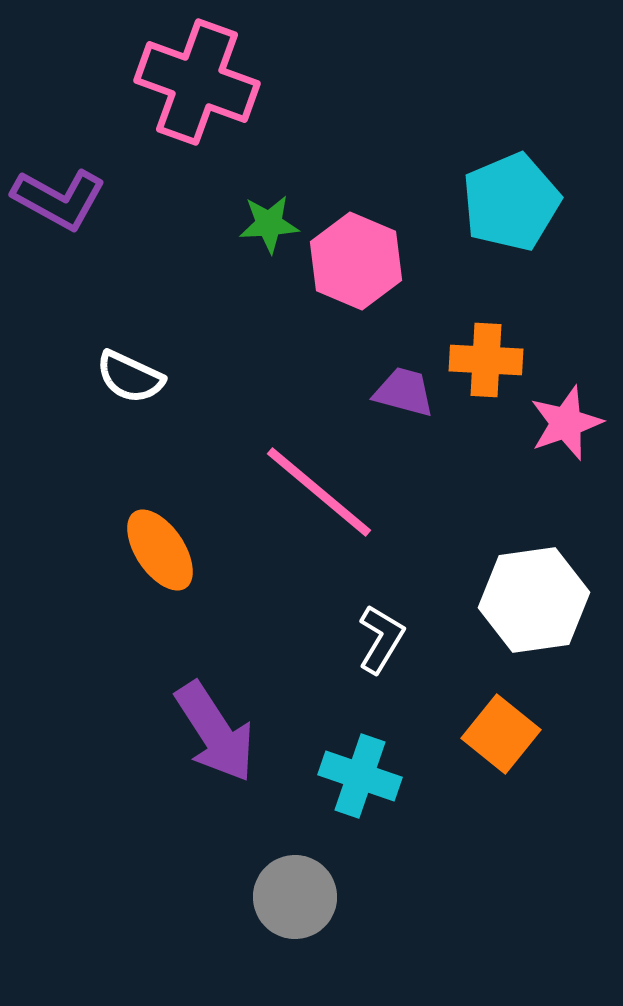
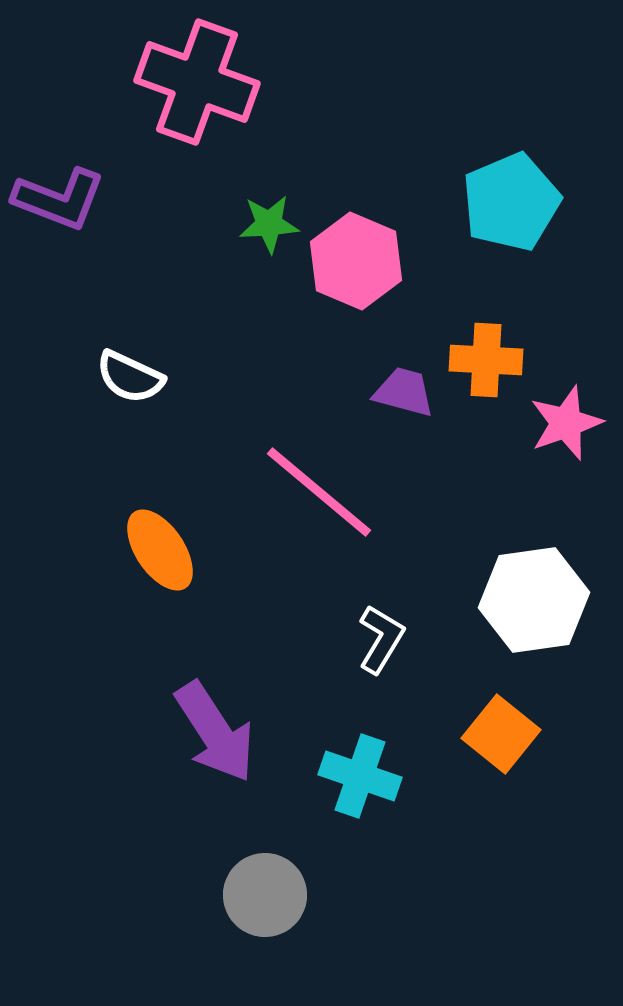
purple L-shape: rotated 8 degrees counterclockwise
gray circle: moved 30 px left, 2 px up
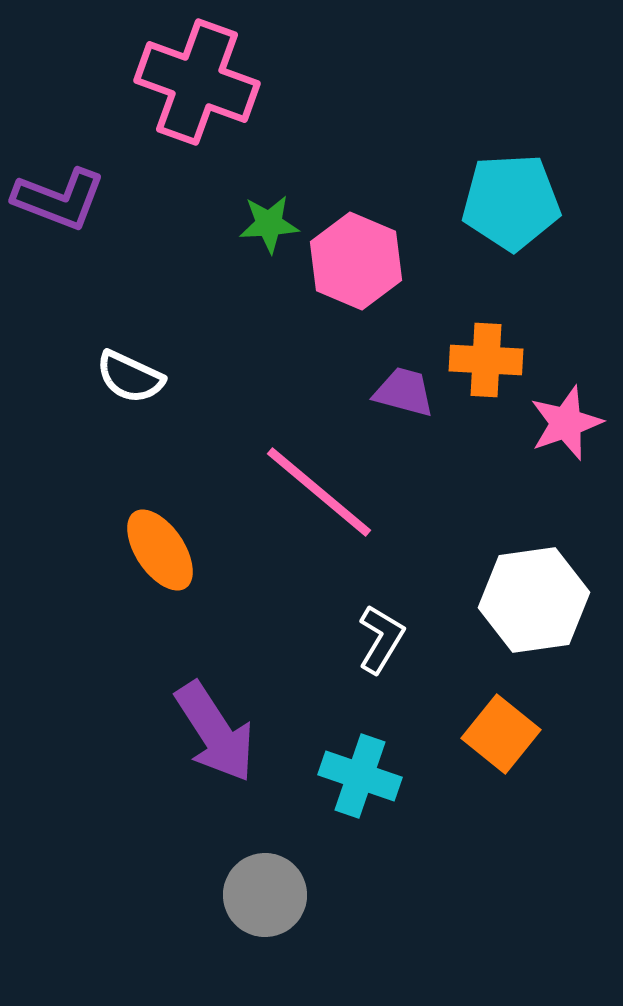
cyan pentagon: rotated 20 degrees clockwise
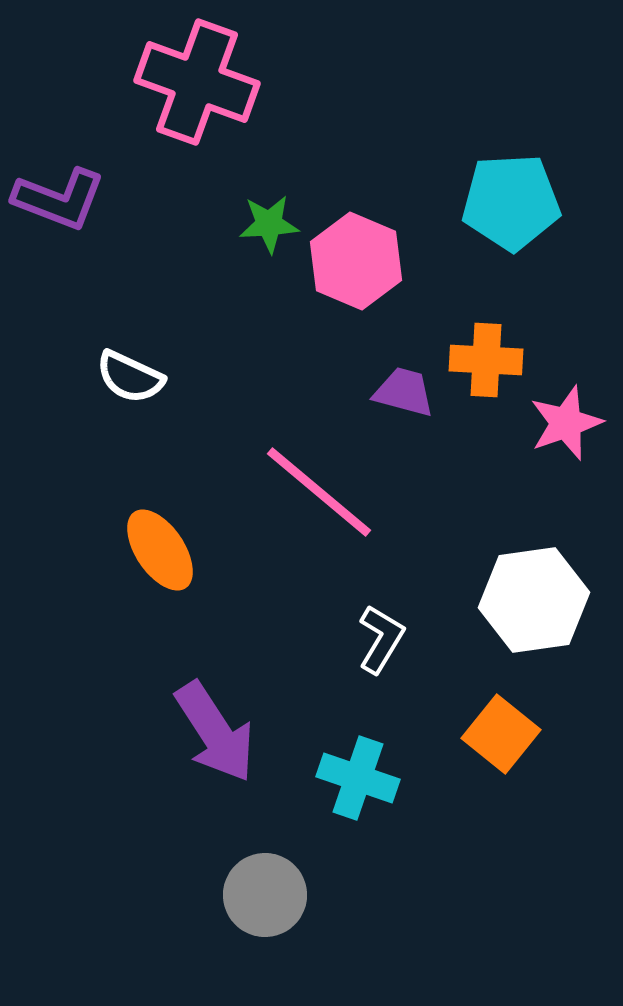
cyan cross: moved 2 px left, 2 px down
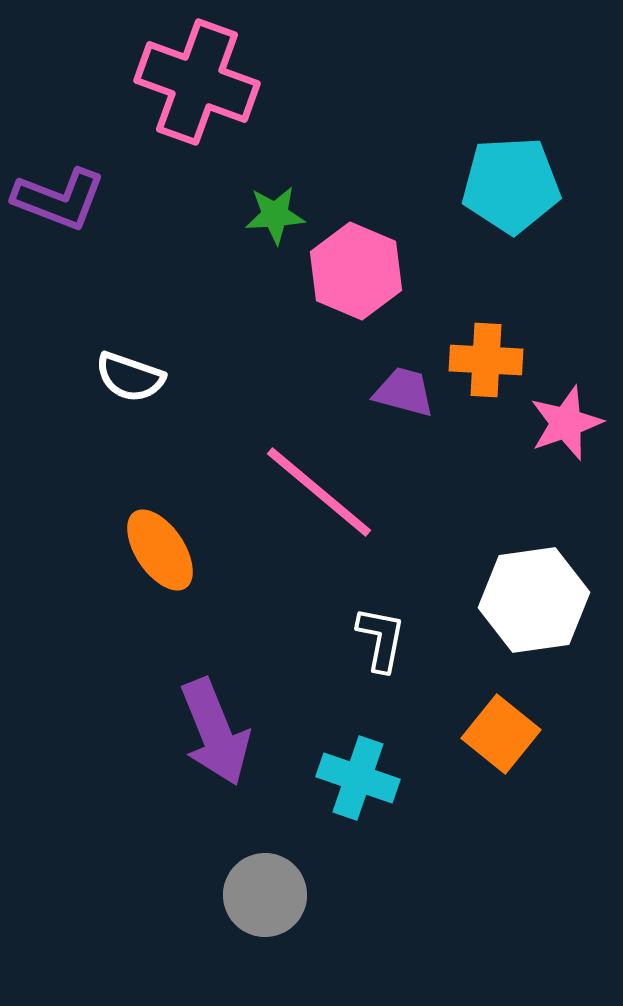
cyan pentagon: moved 17 px up
green star: moved 6 px right, 9 px up
pink hexagon: moved 10 px down
white semicircle: rotated 6 degrees counterclockwise
white L-shape: rotated 20 degrees counterclockwise
purple arrow: rotated 11 degrees clockwise
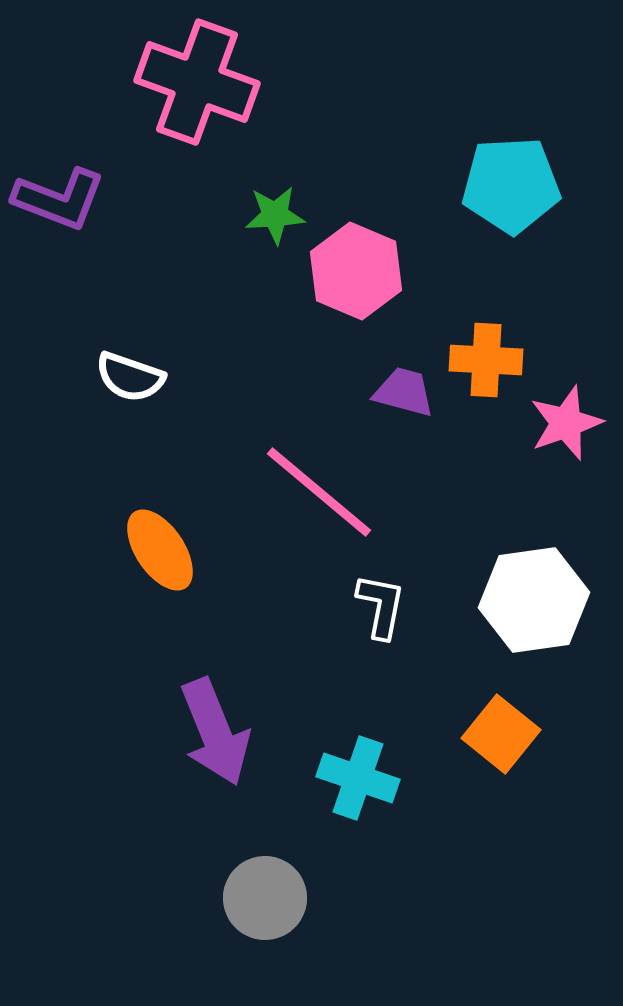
white L-shape: moved 33 px up
gray circle: moved 3 px down
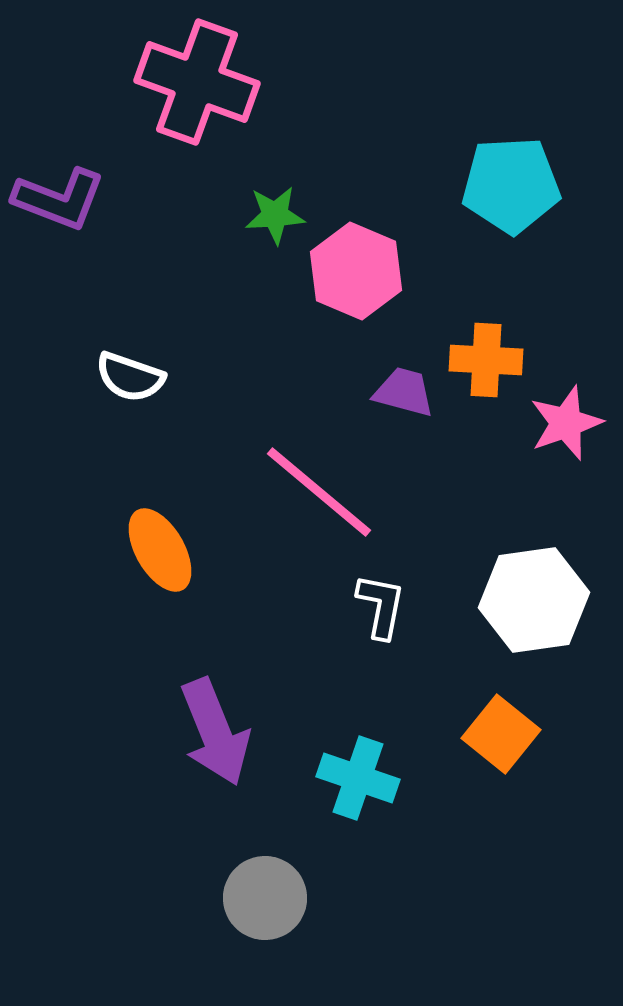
orange ellipse: rotated 4 degrees clockwise
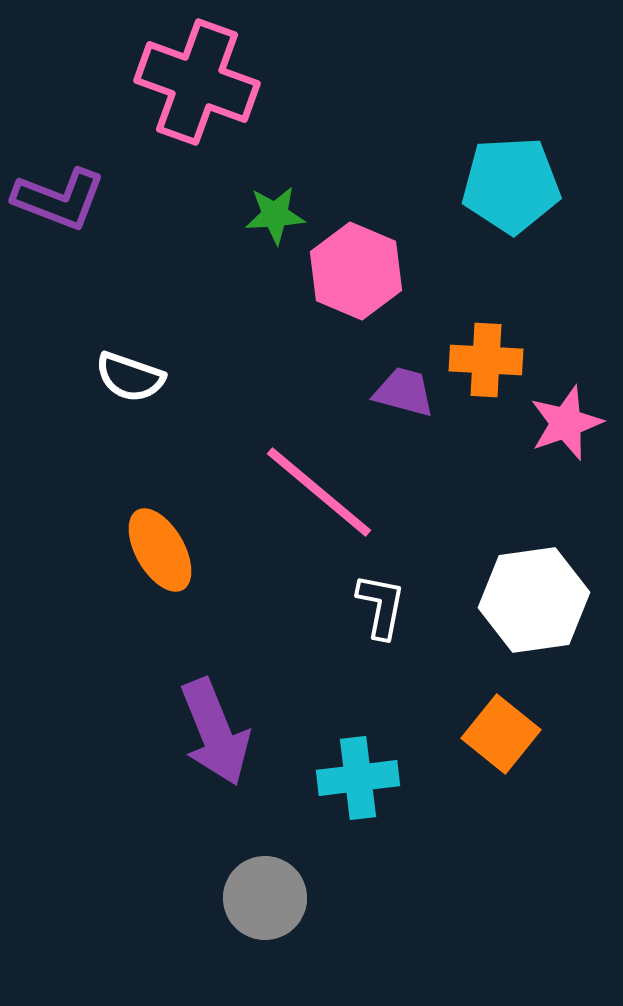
cyan cross: rotated 26 degrees counterclockwise
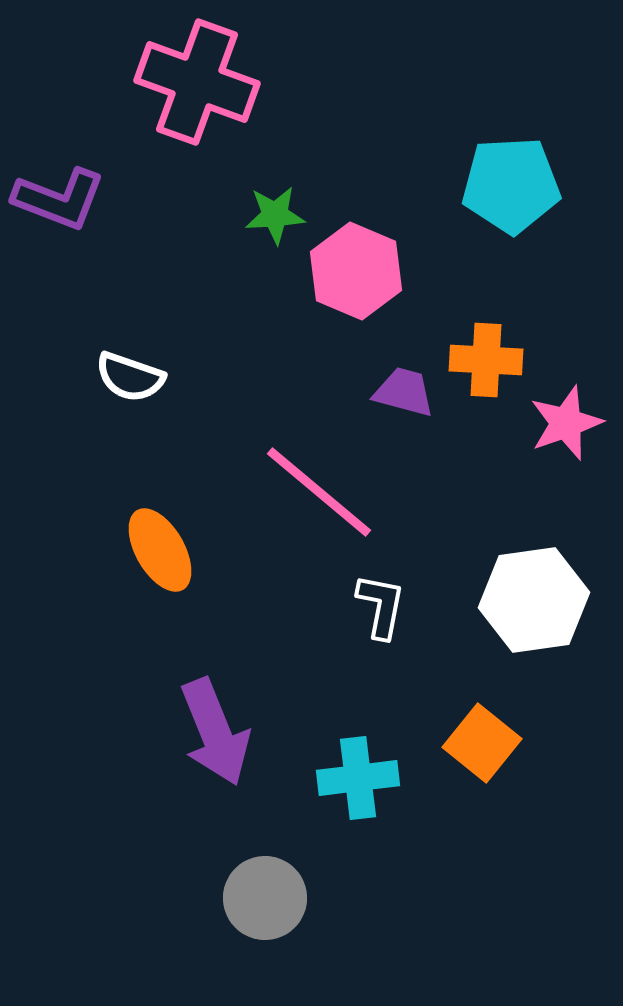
orange square: moved 19 px left, 9 px down
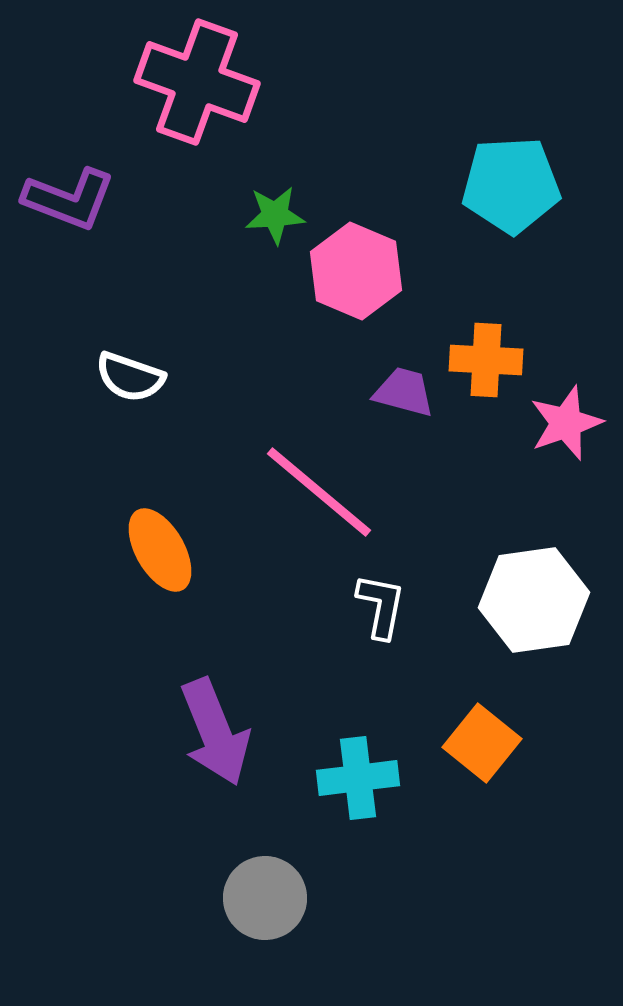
purple L-shape: moved 10 px right
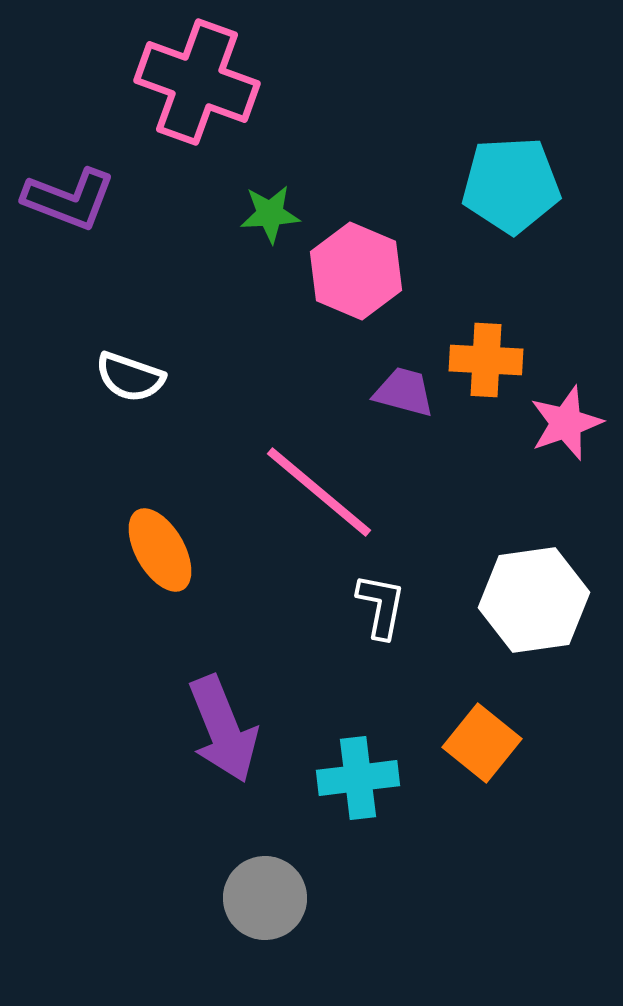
green star: moved 5 px left, 1 px up
purple arrow: moved 8 px right, 3 px up
